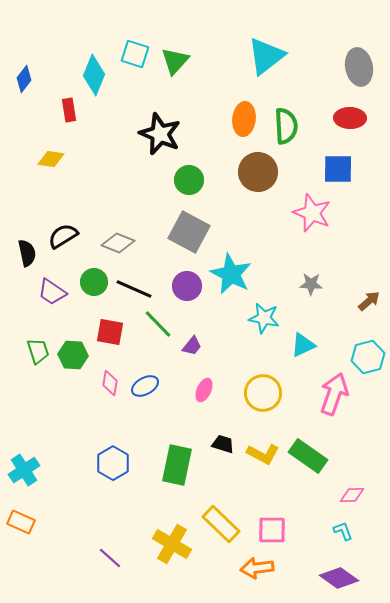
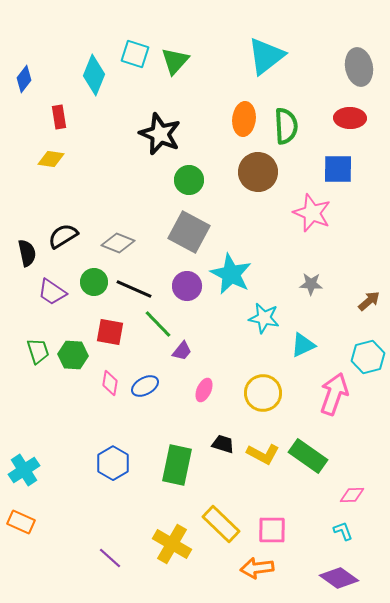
red rectangle at (69, 110): moved 10 px left, 7 px down
purple trapezoid at (192, 346): moved 10 px left, 5 px down
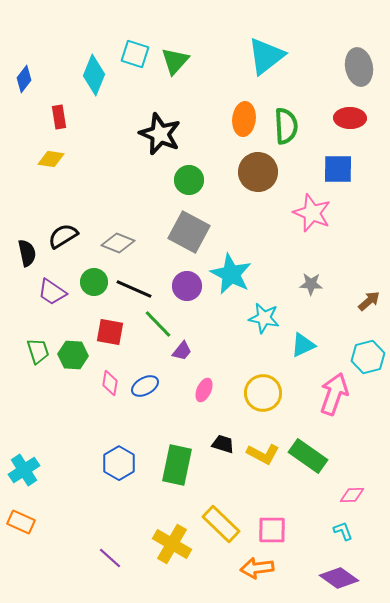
blue hexagon at (113, 463): moved 6 px right
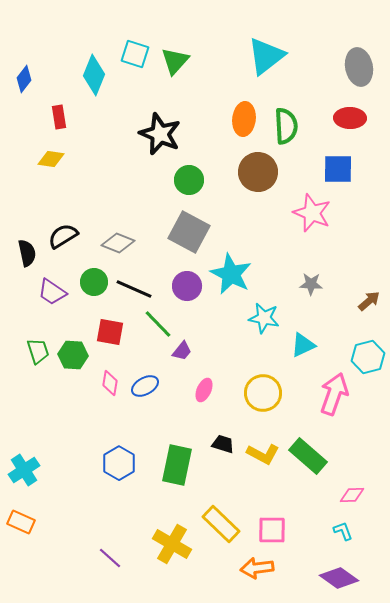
green rectangle at (308, 456): rotated 6 degrees clockwise
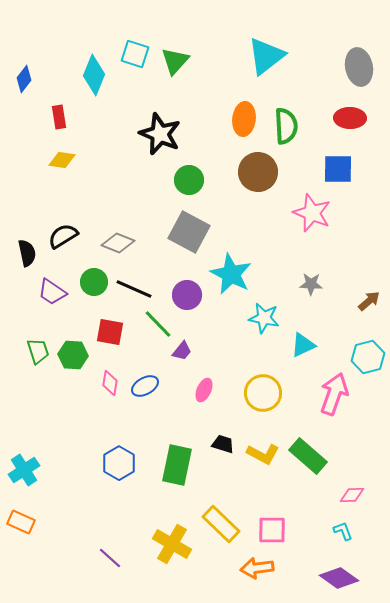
yellow diamond at (51, 159): moved 11 px right, 1 px down
purple circle at (187, 286): moved 9 px down
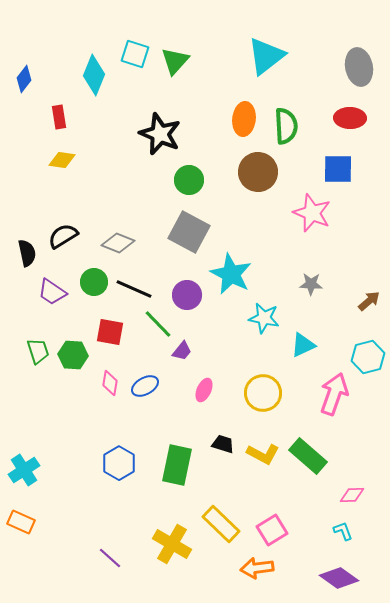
pink square at (272, 530): rotated 32 degrees counterclockwise
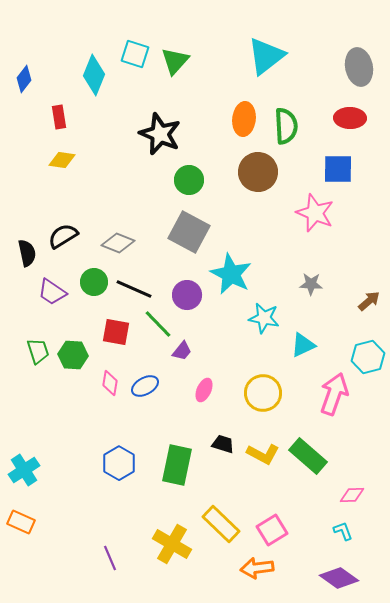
pink star at (312, 213): moved 3 px right
red square at (110, 332): moved 6 px right
purple line at (110, 558): rotated 25 degrees clockwise
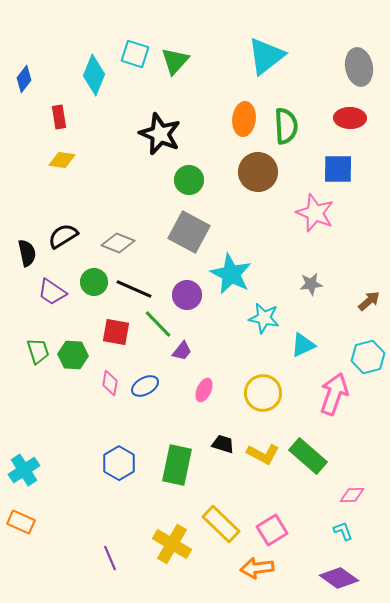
gray star at (311, 284): rotated 10 degrees counterclockwise
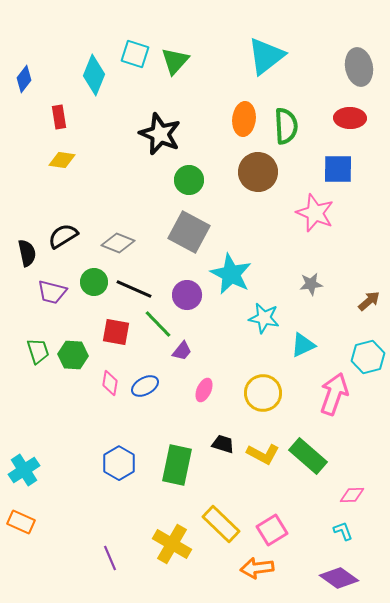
purple trapezoid at (52, 292): rotated 20 degrees counterclockwise
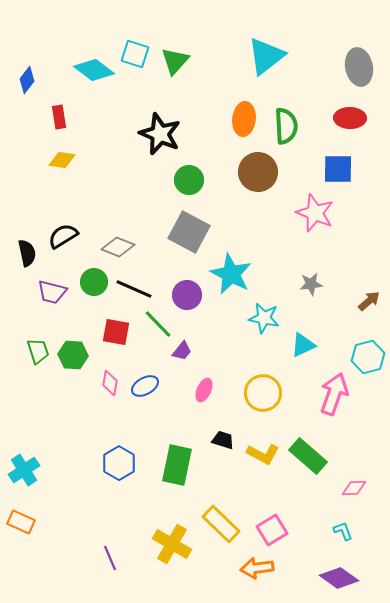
cyan diamond at (94, 75): moved 5 px up; rotated 75 degrees counterclockwise
blue diamond at (24, 79): moved 3 px right, 1 px down
gray diamond at (118, 243): moved 4 px down
black trapezoid at (223, 444): moved 4 px up
pink diamond at (352, 495): moved 2 px right, 7 px up
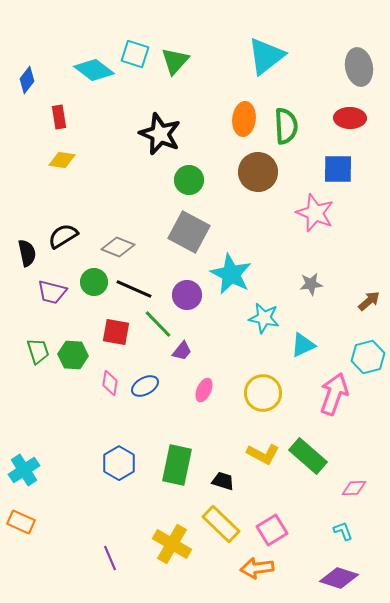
black trapezoid at (223, 440): moved 41 px down
purple diamond at (339, 578): rotated 18 degrees counterclockwise
